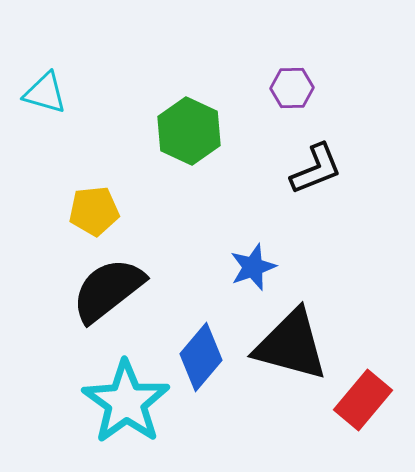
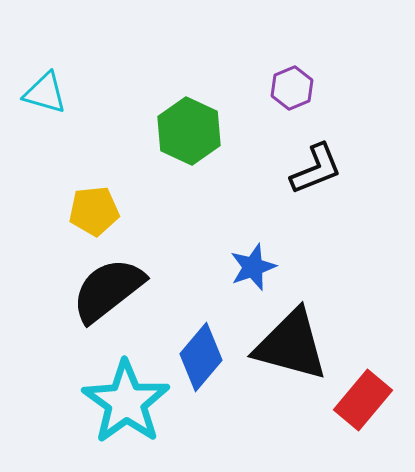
purple hexagon: rotated 21 degrees counterclockwise
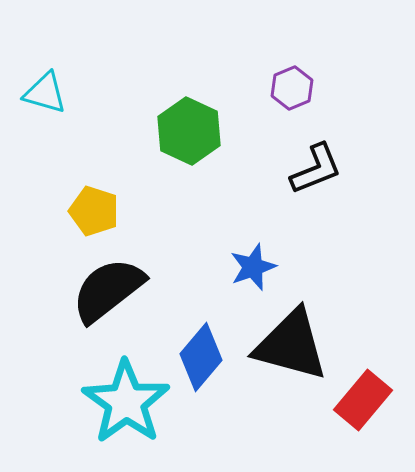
yellow pentagon: rotated 24 degrees clockwise
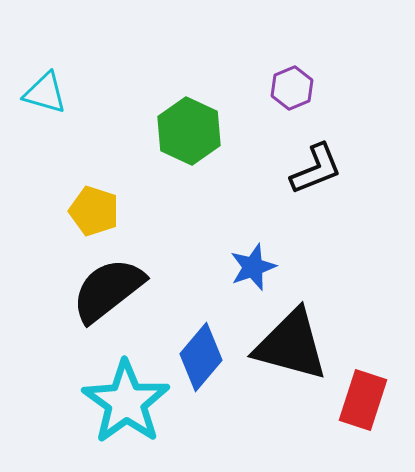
red rectangle: rotated 22 degrees counterclockwise
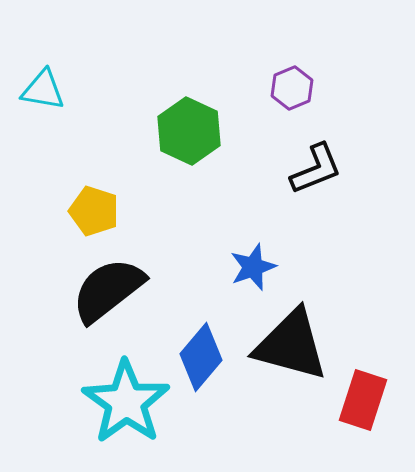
cyan triangle: moved 2 px left, 3 px up; rotated 6 degrees counterclockwise
